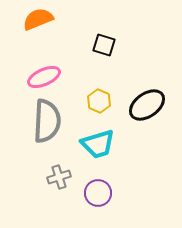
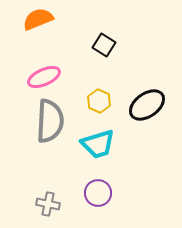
black square: rotated 15 degrees clockwise
gray semicircle: moved 3 px right
gray cross: moved 11 px left, 27 px down; rotated 30 degrees clockwise
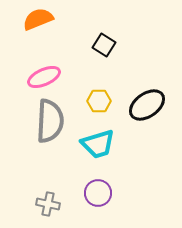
yellow hexagon: rotated 25 degrees counterclockwise
